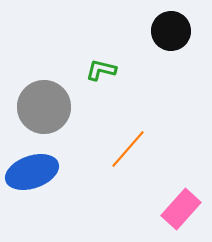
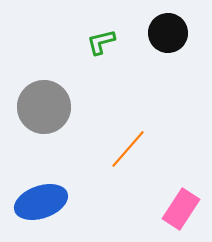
black circle: moved 3 px left, 2 px down
green L-shape: moved 28 px up; rotated 28 degrees counterclockwise
blue ellipse: moved 9 px right, 30 px down
pink rectangle: rotated 9 degrees counterclockwise
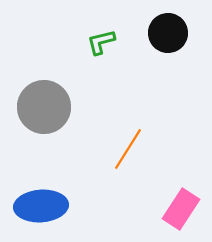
orange line: rotated 9 degrees counterclockwise
blue ellipse: moved 4 px down; rotated 15 degrees clockwise
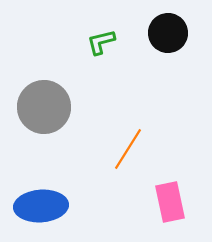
pink rectangle: moved 11 px left, 7 px up; rotated 45 degrees counterclockwise
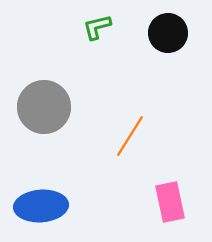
green L-shape: moved 4 px left, 15 px up
orange line: moved 2 px right, 13 px up
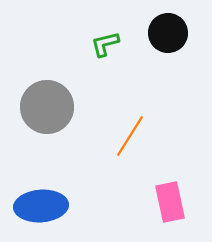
green L-shape: moved 8 px right, 17 px down
gray circle: moved 3 px right
